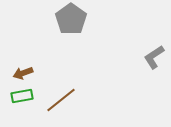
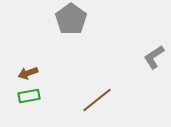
brown arrow: moved 5 px right
green rectangle: moved 7 px right
brown line: moved 36 px right
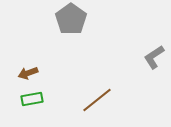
green rectangle: moved 3 px right, 3 px down
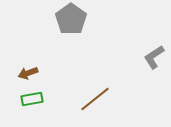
brown line: moved 2 px left, 1 px up
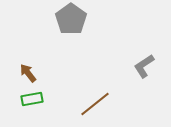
gray L-shape: moved 10 px left, 9 px down
brown arrow: rotated 72 degrees clockwise
brown line: moved 5 px down
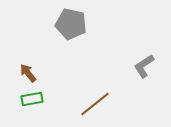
gray pentagon: moved 5 px down; rotated 24 degrees counterclockwise
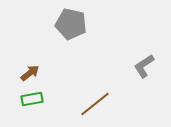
brown arrow: moved 2 px right; rotated 90 degrees clockwise
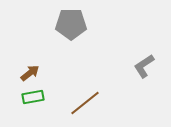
gray pentagon: rotated 12 degrees counterclockwise
green rectangle: moved 1 px right, 2 px up
brown line: moved 10 px left, 1 px up
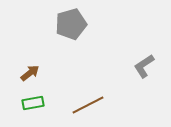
gray pentagon: rotated 16 degrees counterclockwise
green rectangle: moved 6 px down
brown line: moved 3 px right, 2 px down; rotated 12 degrees clockwise
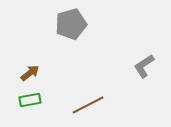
green rectangle: moved 3 px left, 3 px up
